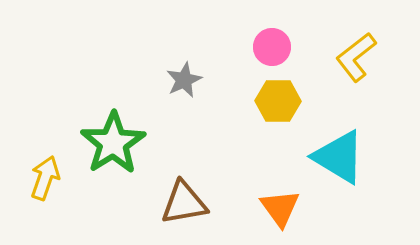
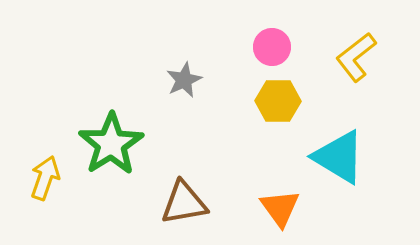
green star: moved 2 px left, 1 px down
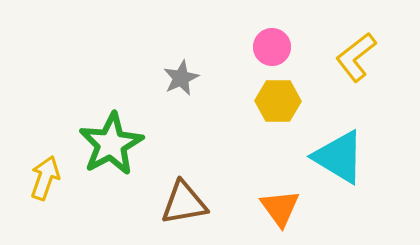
gray star: moved 3 px left, 2 px up
green star: rotated 4 degrees clockwise
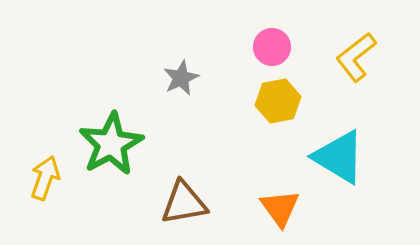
yellow hexagon: rotated 12 degrees counterclockwise
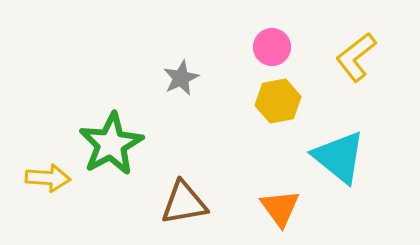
cyan triangle: rotated 8 degrees clockwise
yellow arrow: moved 3 px right; rotated 75 degrees clockwise
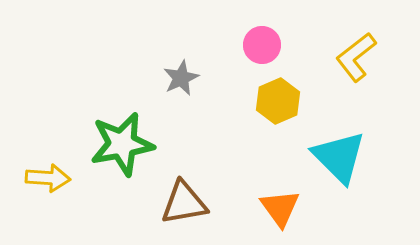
pink circle: moved 10 px left, 2 px up
yellow hexagon: rotated 12 degrees counterclockwise
green star: moved 11 px right; rotated 18 degrees clockwise
cyan triangle: rotated 6 degrees clockwise
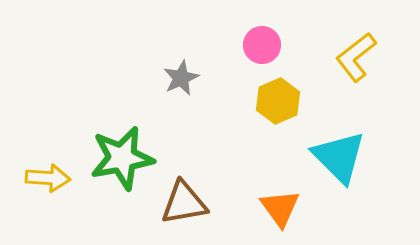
green star: moved 14 px down
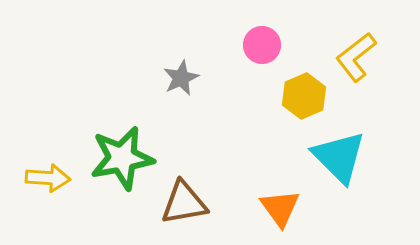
yellow hexagon: moved 26 px right, 5 px up
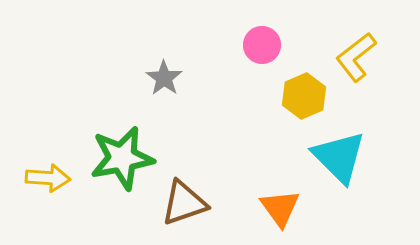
gray star: moved 17 px left; rotated 12 degrees counterclockwise
brown triangle: rotated 9 degrees counterclockwise
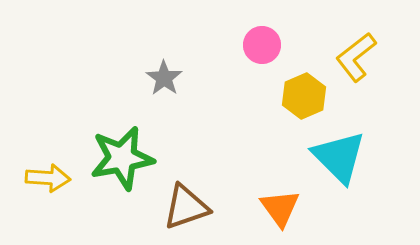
brown triangle: moved 2 px right, 4 px down
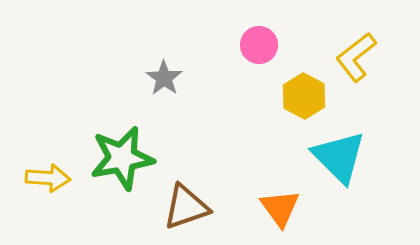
pink circle: moved 3 px left
yellow hexagon: rotated 9 degrees counterclockwise
